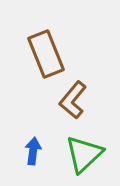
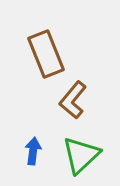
green triangle: moved 3 px left, 1 px down
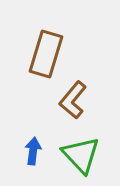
brown rectangle: rotated 39 degrees clockwise
green triangle: rotated 30 degrees counterclockwise
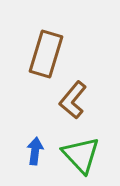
blue arrow: moved 2 px right
